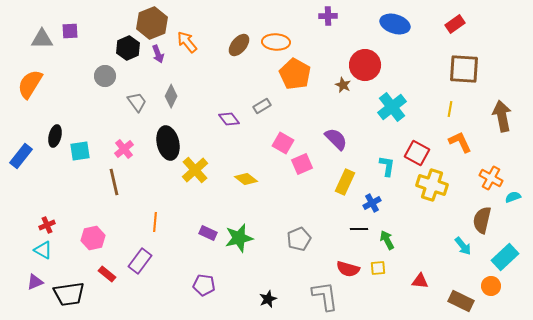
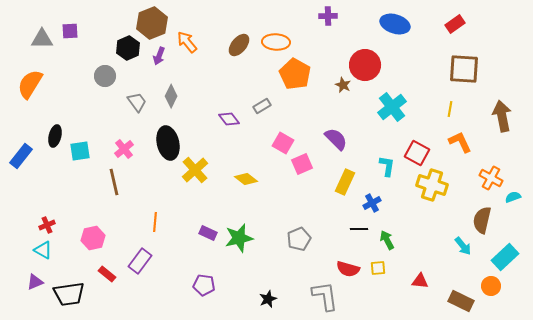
purple arrow at (158, 54): moved 1 px right, 2 px down; rotated 42 degrees clockwise
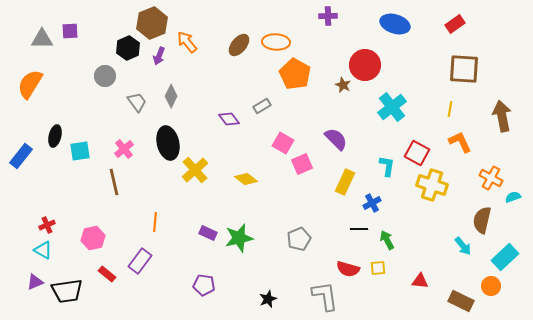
black trapezoid at (69, 294): moved 2 px left, 3 px up
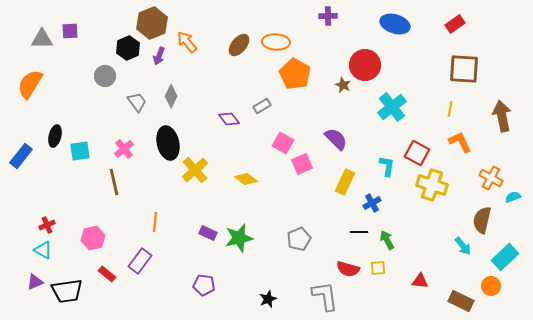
black line at (359, 229): moved 3 px down
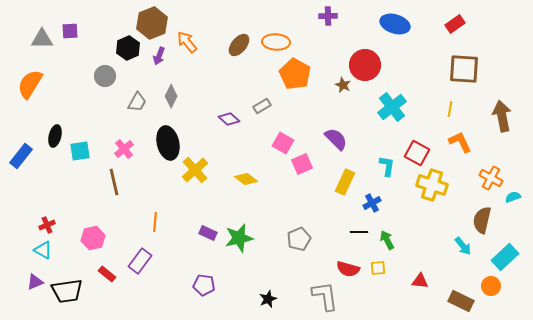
gray trapezoid at (137, 102): rotated 65 degrees clockwise
purple diamond at (229, 119): rotated 10 degrees counterclockwise
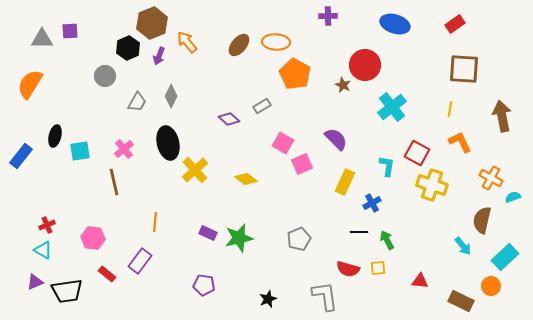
pink hexagon at (93, 238): rotated 20 degrees clockwise
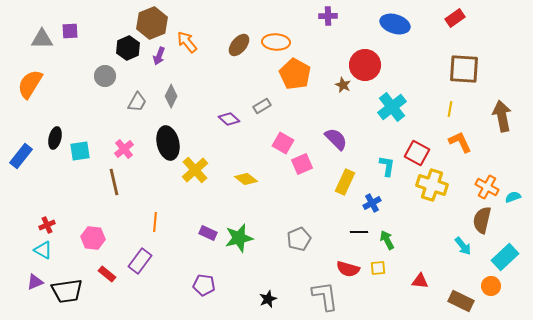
red rectangle at (455, 24): moved 6 px up
black ellipse at (55, 136): moved 2 px down
orange cross at (491, 178): moved 4 px left, 9 px down
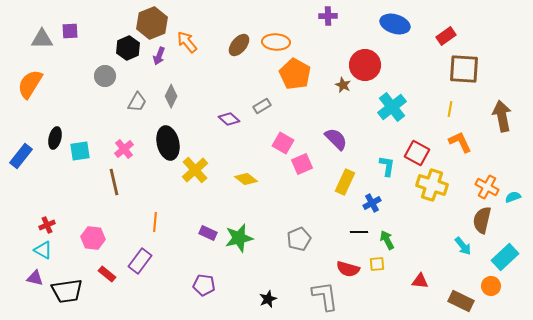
red rectangle at (455, 18): moved 9 px left, 18 px down
yellow square at (378, 268): moved 1 px left, 4 px up
purple triangle at (35, 282): moved 4 px up; rotated 36 degrees clockwise
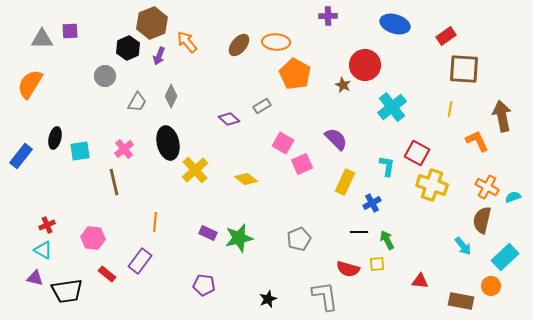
orange L-shape at (460, 142): moved 17 px right, 1 px up
brown rectangle at (461, 301): rotated 15 degrees counterclockwise
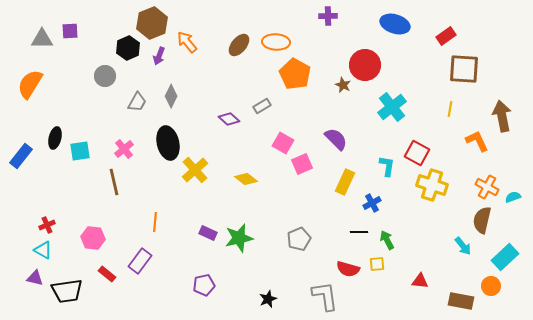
purple pentagon at (204, 285): rotated 20 degrees counterclockwise
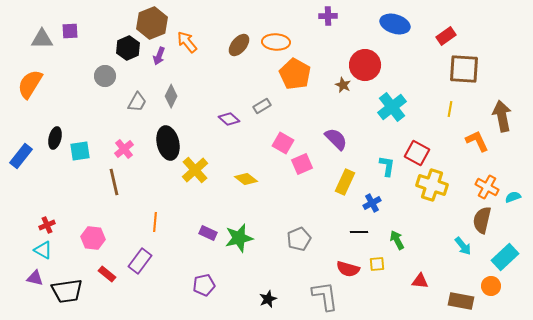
green arrow at (387, 240): moved 10 px right
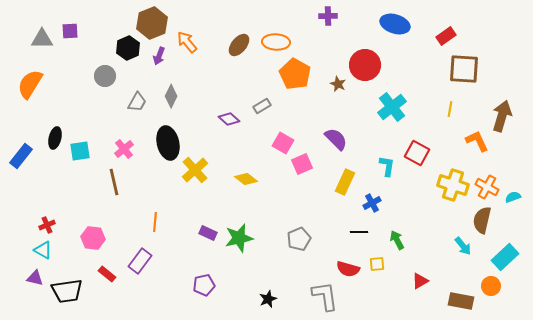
brown star at (343, 85): moved 5 px left, 1 px up
brown arrow at (502, 116): rotated 28 degrees clockwise
yellow cross at (432, 185): moved 21 px right
red triangle at (420, 281): rotated 36 degrees counterclockwise
